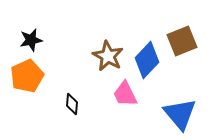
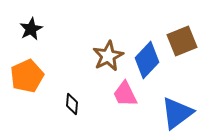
black star: moved 11 px up; rotated 15 degrees counterclockwise
brown star: rotated 16 degrees clockwise
blue triangle: moved 3 px left, 1 px up; rotated 33 degrees clockwise
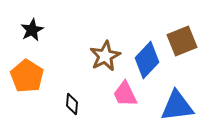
black star: moved 1 px right, 1 px down
brown star: moved 3 px left
orange pentagon: rotated 16 degrees counterclockwise
blue triangle: moved 7 px up; rotated 30 degrees clockwise
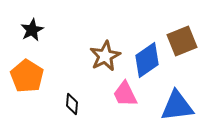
blue diamond: rotated 12 degrees clockwise
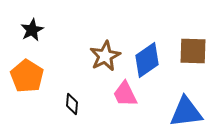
brown square: moved 11 px right, 10 px down; rotated 24 degrees clockwise
blue triangle: moved 9 px right, 6 px down
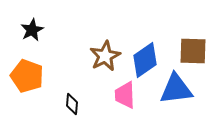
blue diamond: moved 2 px left
orange pentagon: rotated 12 degrees counterclockwise
pink trapezoid: moved 1 px down; rotated 24 degrees clockwise
blue triangle: moved 10 px left, 23 px up
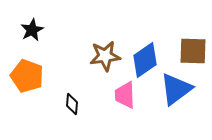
brown star: rotated 20 degrees clockwise
blue triangle: rotated 30 degrees counterclockwise
